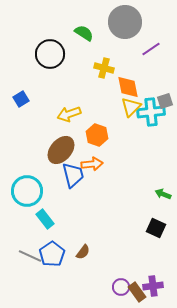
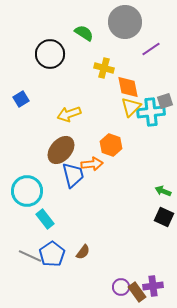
orange hexagon: moved 14 px right, 10 px down
green arrow: moved 3 px up
black square: moved 8 px right, 11 px up
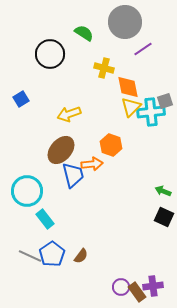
purple line: moved 8 px left
brown semicircle: moved 2 px left, 4 px down
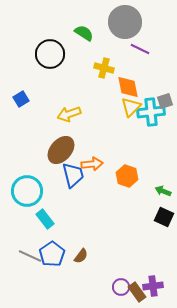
purple line: moved 3 px left; rotated 60 degrees clockwise
orange hexagon: moved 16 px right, 31 px down
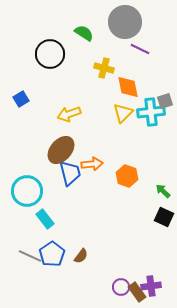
yellow triangle: moved 8 px left, 6 px down
blue trapezoid: moved 3 px left, 2 px up
green arrow: rotated 21 degrees clockwise
purple cross: moved 2 px left
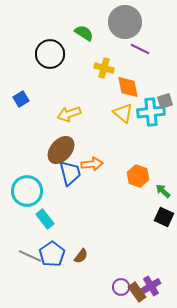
yellow triangle: rotated 35 degrees counterclockwise
orange hexagon: moved 11 px right
purple cross: rotated 24 degrees counterclockwise
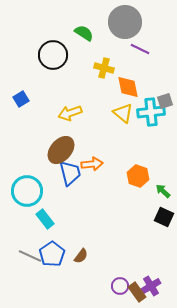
black circle: moved 3 px right, 1 px down
yellow arrow: moved 1 px right, 1 px up
purple circle: moved 1 px left, 1 px up
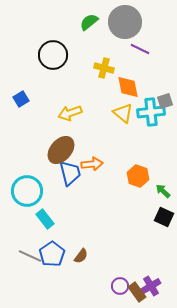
green semicircle: moved 5 px right, 11 px up; rotated 72 degrees counterclockwise
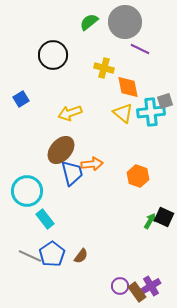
blue trapezoid: moved 2 px right
green arrow: moved 13 px left, 30 px down; rotated 77 degrees clockwise
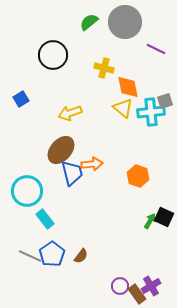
purple line: moved 16 px right
yellow triangle: moved 5 px up
brown rectangle: moved 2 px down
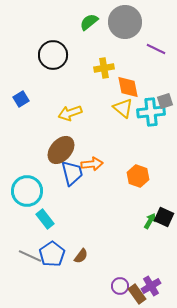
yellow cross: rotated 24 degrees counterclockwise
